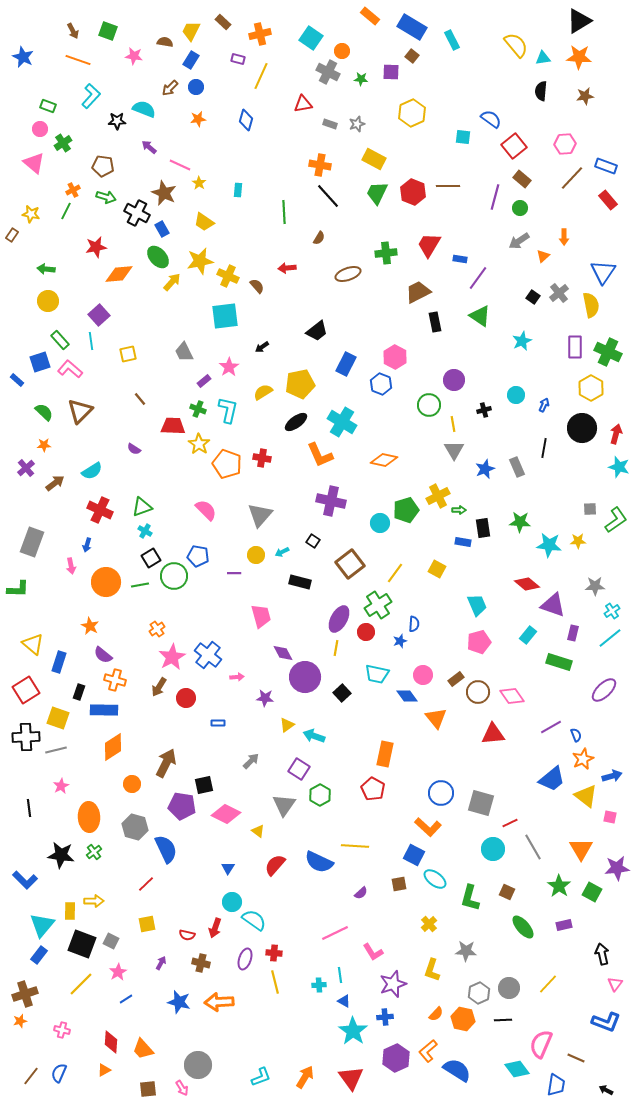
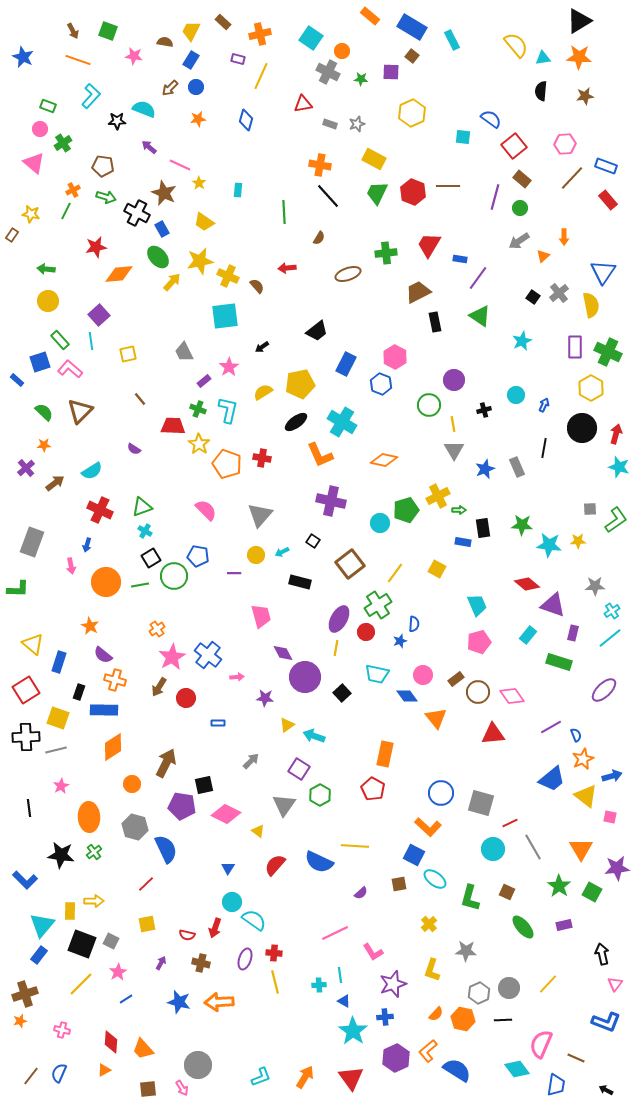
green star at (520, 522): moved 2 px right, 3 px down
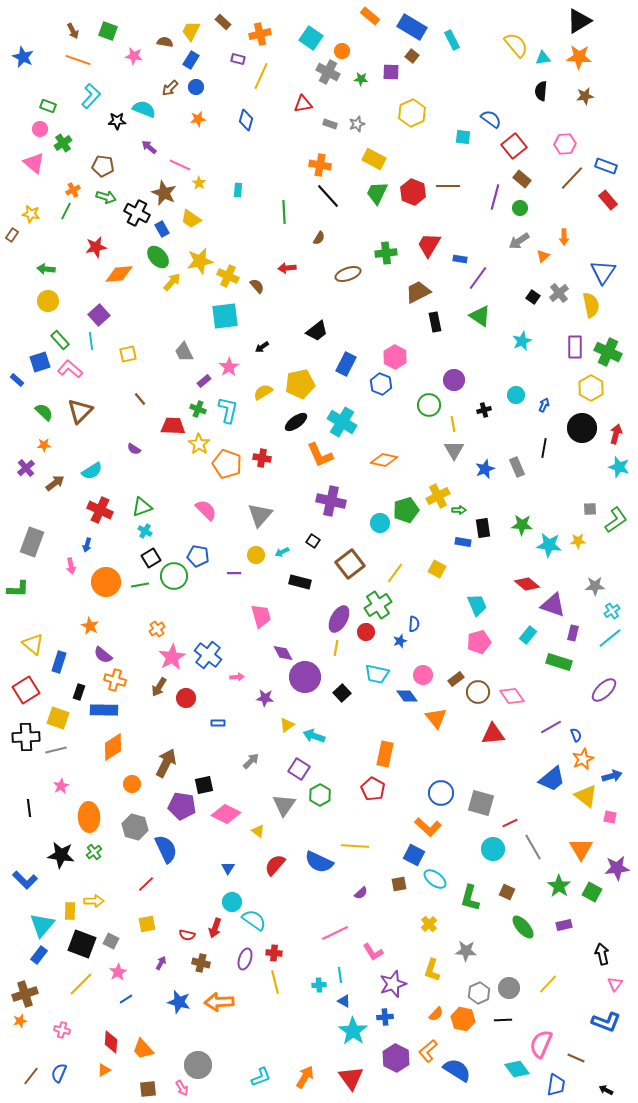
yellow trapezoid at (204, 222): moved 13 px left, 3 px up
purple hexagon at (396, 1058): rotated 8 degrees counterclockwise
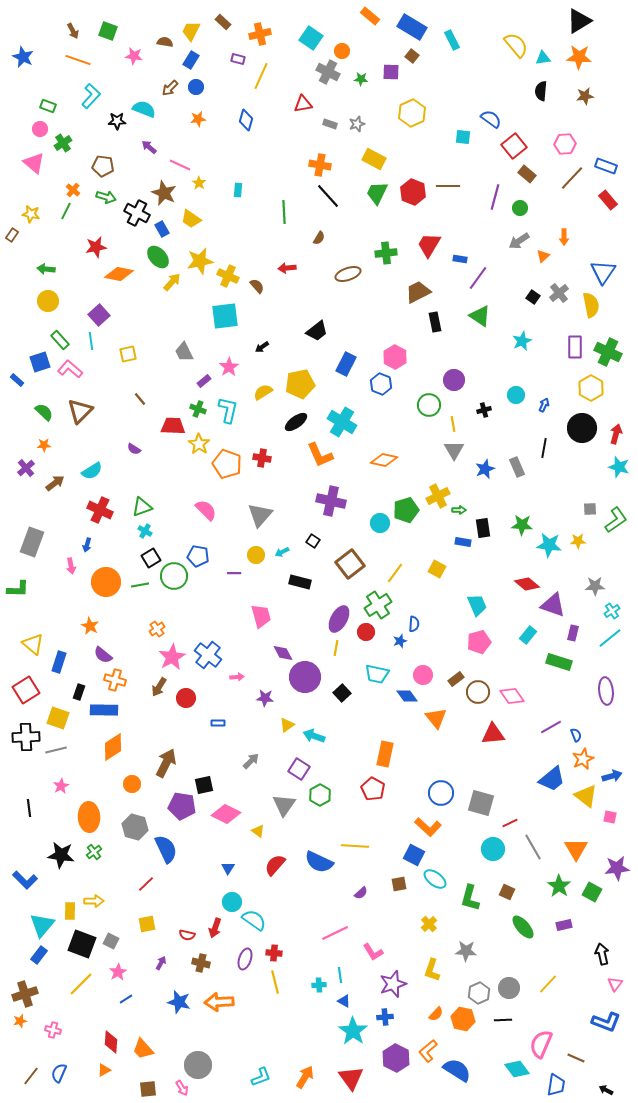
brown rectangle at (522, 179): moved 5 px right, 5 px up
orange cross at (73, 190): rotated 24 degrees counterclockwise
orange diamond at (119, 274): rotated 16 degrees clockwise
purple ellipse at (604, 690): moved 2 px right, 1 px down; rotated 52 degrees counterclockwise
orange triangle at (581, 849): moved 5 px left
pink cross at (62, 1030): moved 9 px left
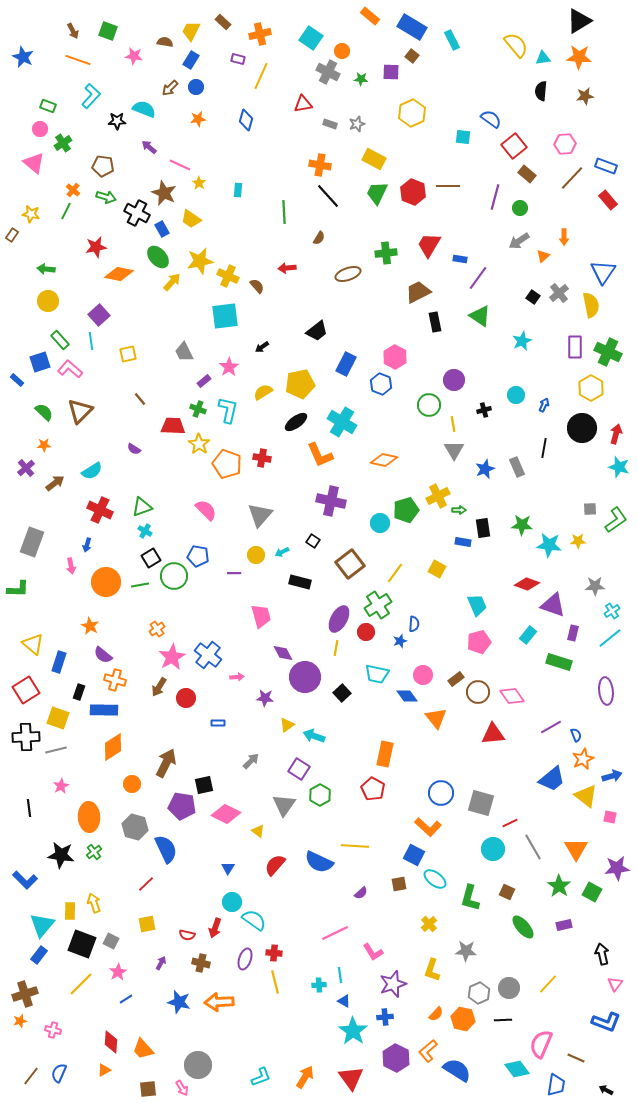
red diamond at (527, 584): rotated 20 degrees counterclockwise
yellow arrow at (94, 901): moved 2 px down; rotated 108 degrees counterclockwise
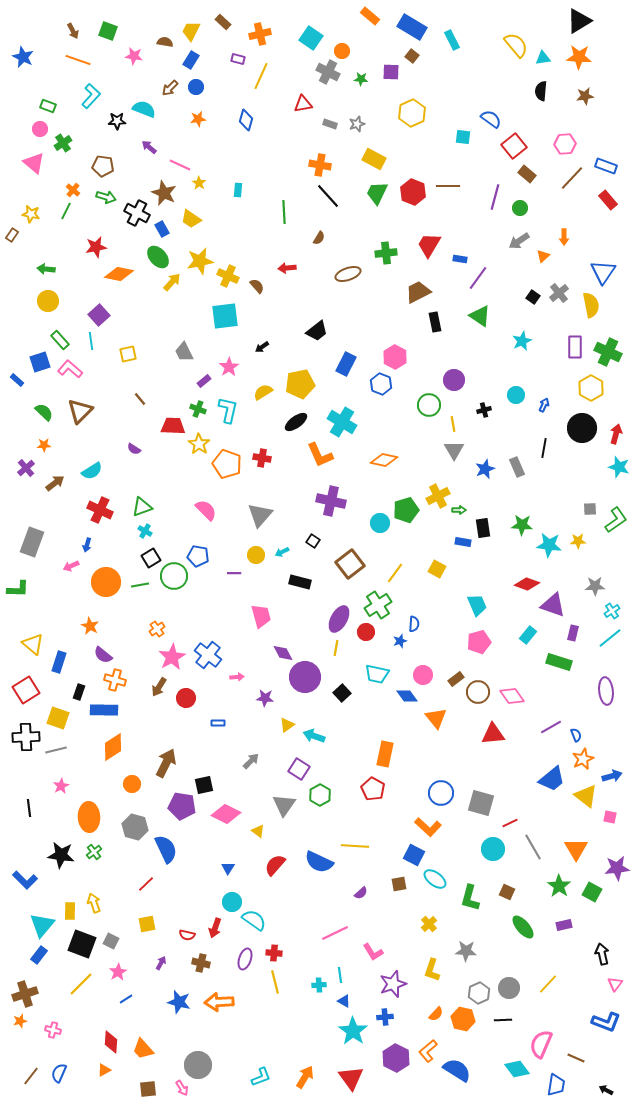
pink arrow at (71, 566): rotated 77 degrees clockwise
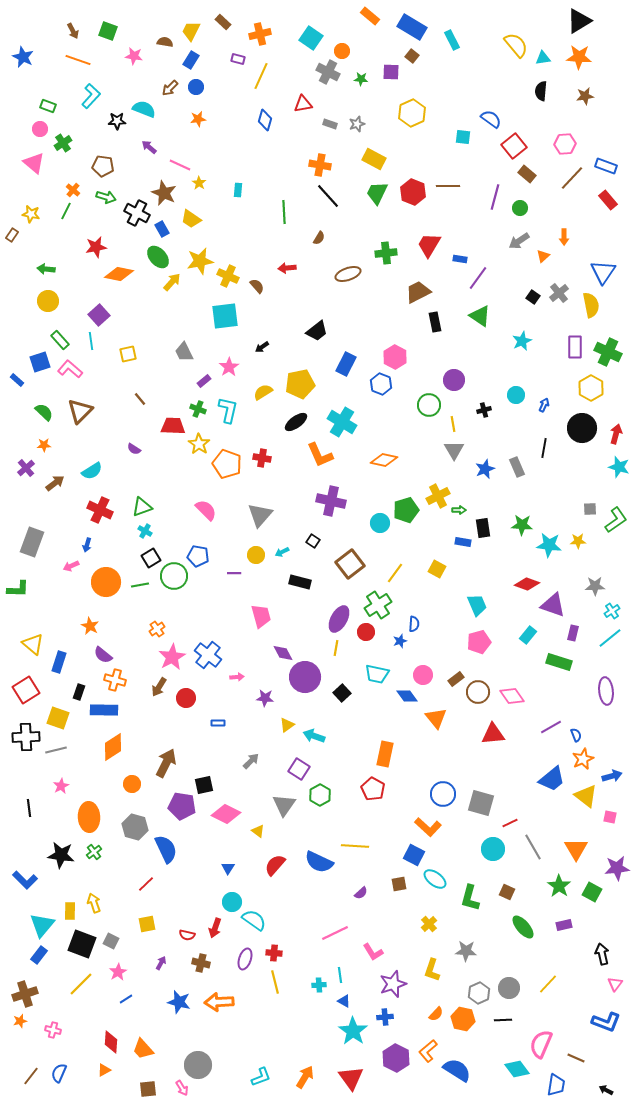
blue diamond at (246, 120): moved 19 px right
blue circle at (441, 793): moved 2 px right, 1 px down
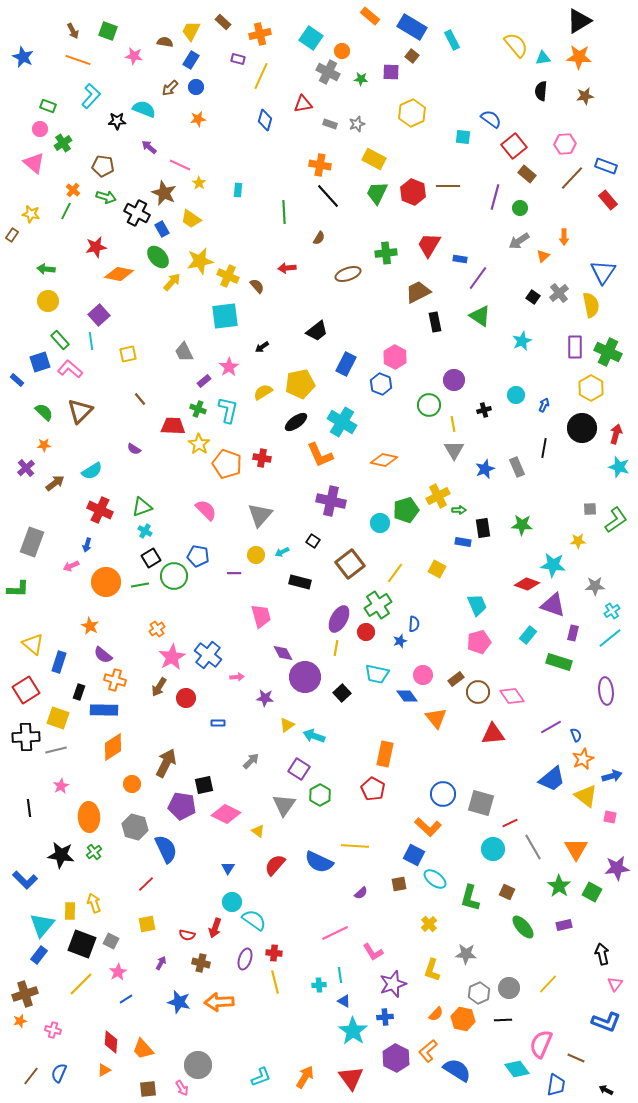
cyan star at (549, 545): moved 4 px right, 20 px down
gray star at (466, 951): moved 3 px down
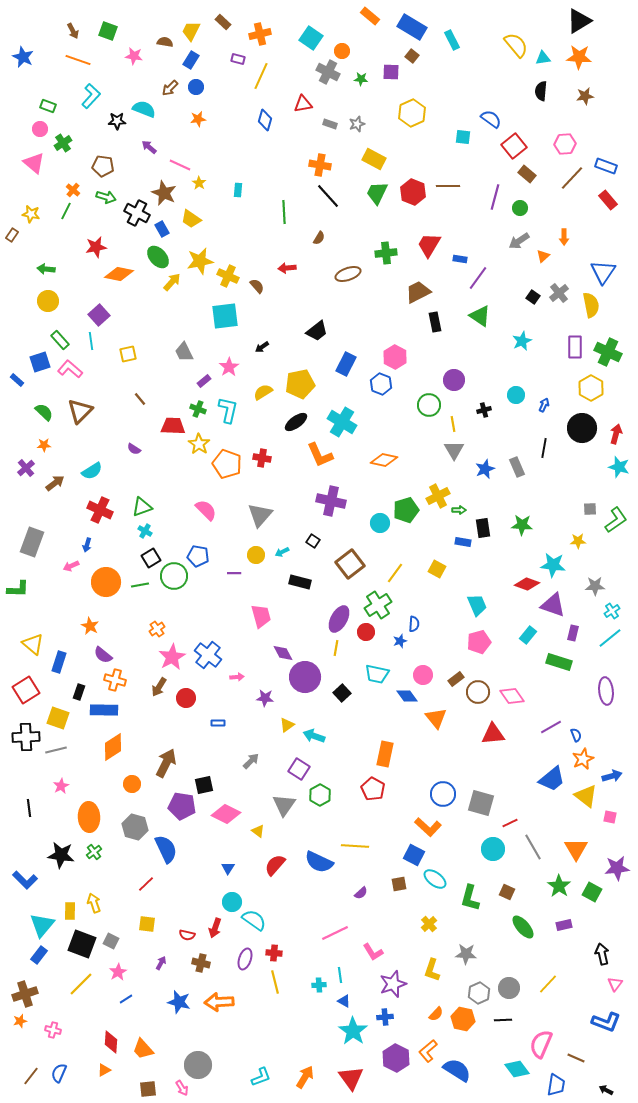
yellow square at (147, 924): rotated 18 degrees clockwise
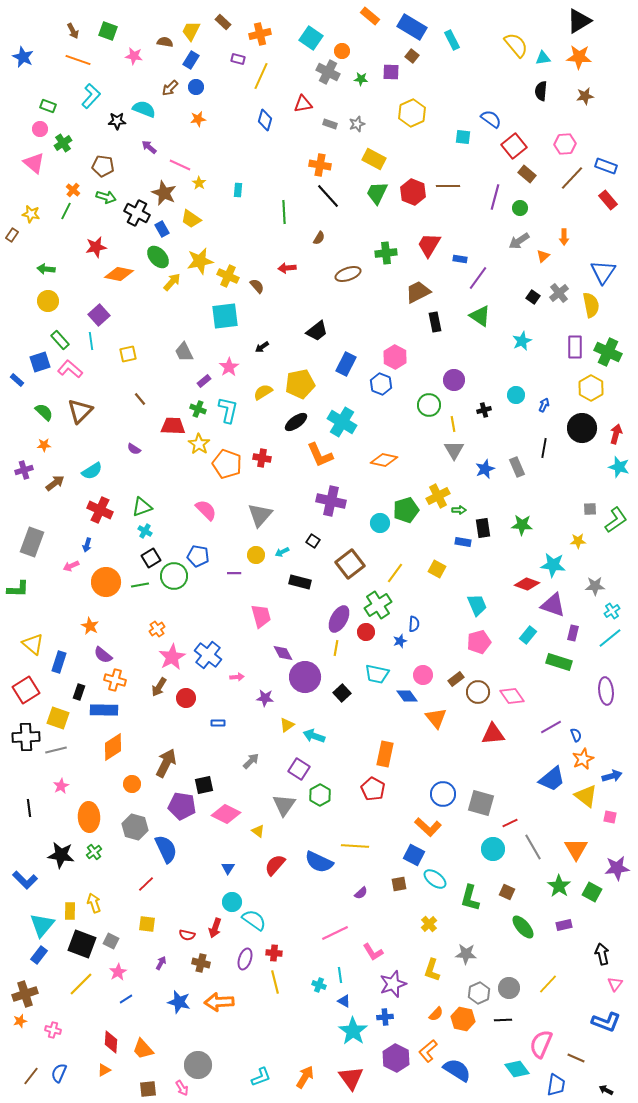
purple cross at (26, 468): moved 2 px left, 2 px down; rotated 24 degrees clockwise
cyan cross at (319, 985): rotated 24 degrees clockwise
